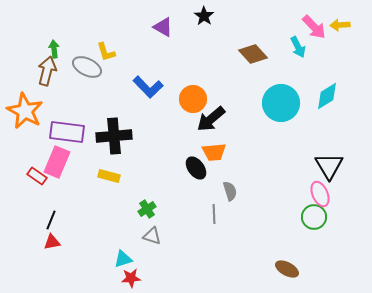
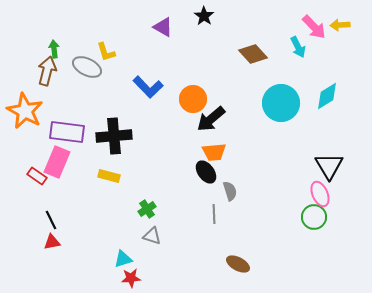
black ellipse: moved 10 px right, 4 px down
black line: rotated 48 degrees counterclockwise
brown ellipse: moved 49 px left, 5 px up
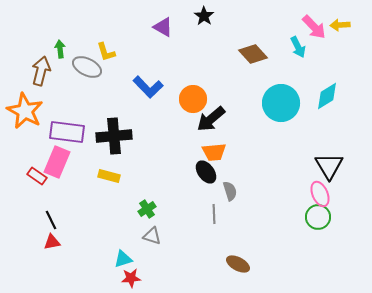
green arrow: moved 6 px right
brown arrow: moved 6 px left
green circle: moved 4 px right
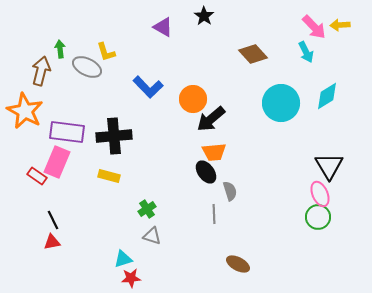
cyan arrow: moved 8 px right, 5 px down
black line: moved 2 px right
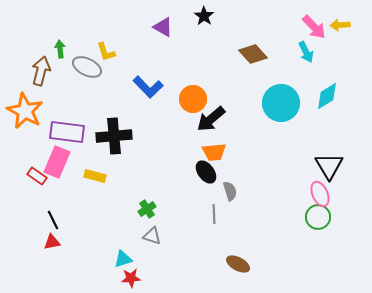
yellow rectangle: moved 14 px left
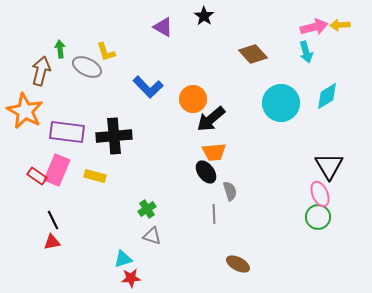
pink arrow: rotated 60 degrees counterclockwise
cyan arrow: rotated 10 degrees clockwise
pink rectangle: moved 8 px down
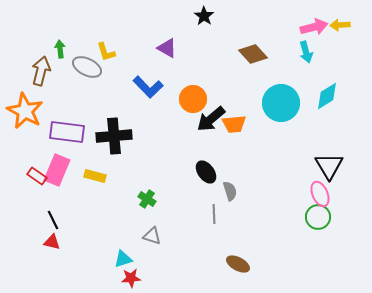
purple triangle: moved 4 px right, 21 px down
orange trapezoid: moved 20 px right, 28 px up
green cross: moved 10 px up; rotated 24 degrees counterclockwise
red triangle: rotated 24 degrees clockwise
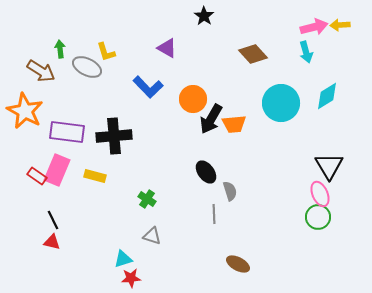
brown arrow: rotated 108 degrees clockwise
black arrow: rotated 20 degrees counterclockwise
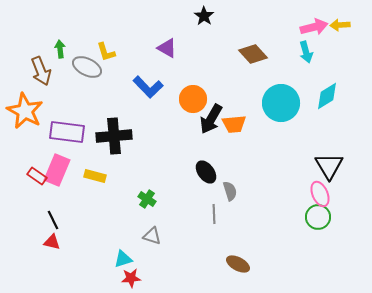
brown arrow: rotated 36 degrees clockwise
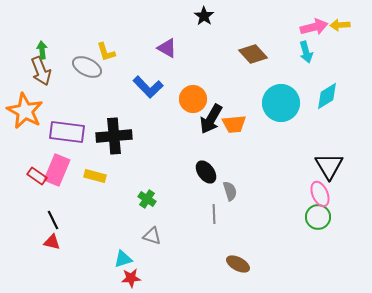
green arrow: moved 18 px left, 1 px down
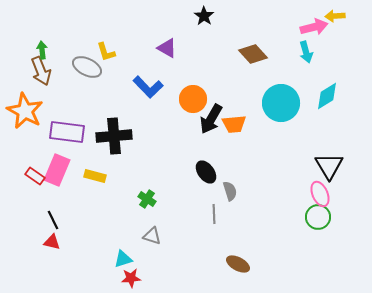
yellow arrow: moved 5 px left, 9 px up
red rectangle: moved 2 px left
